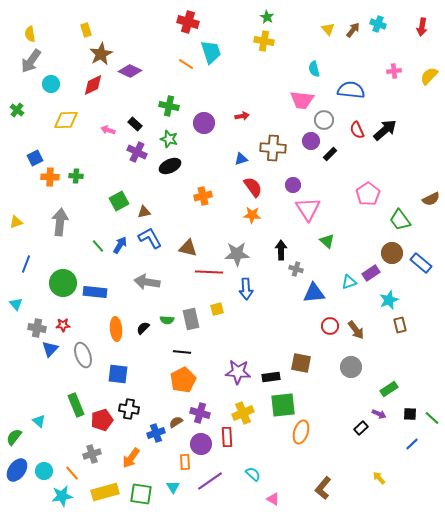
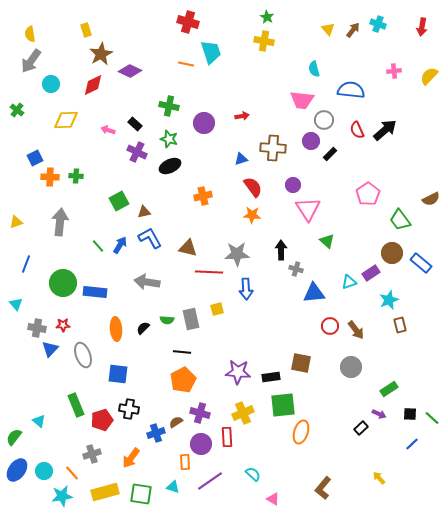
orange line at (186, 64): rotated 21 degrees counterclockwise
cyan triangle at (173, 487): rotated 40 degrees counterclockwise
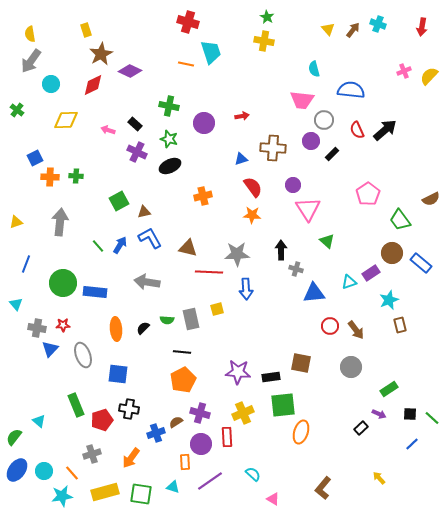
pink cross at (394, 71): moved 10 px right; rotated 16 degrees counterclockwise
black rectangle at (330, 154): moved 2 px right
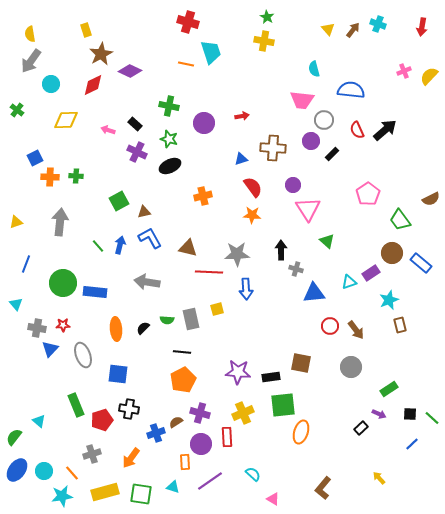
blue arrow at (120, 245): rotated 18 degrees counterclockwise
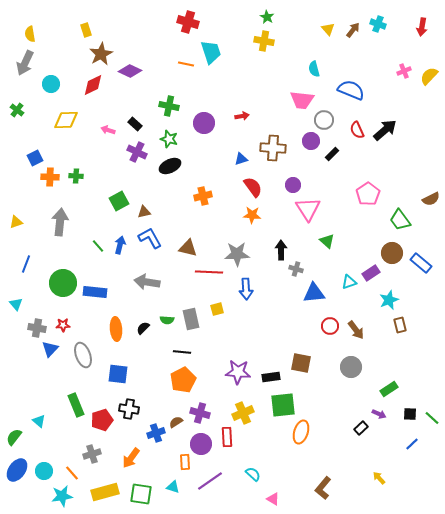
gray arrow at (31, 61): moved 6 px left, 2 px down; rotated 10 degrees counterclockwise
blue semicircle at (351, 90): rotated 16 degrees clockwise
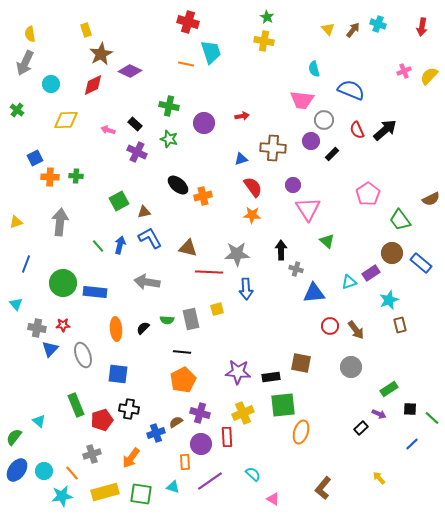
black ellipse at (170, 166): moved 8 px right, 19 px down; rotated 65 degrees clockwise
black square at (410, 414): moved 5 px up
